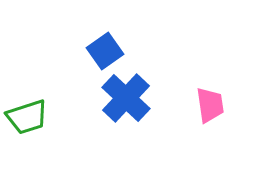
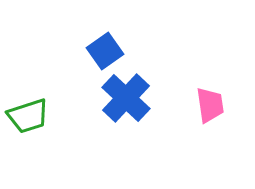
green trapezoid: moved 1 px right, 1 px up
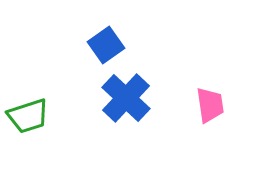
blue square: moved 1 px right, 6 px up
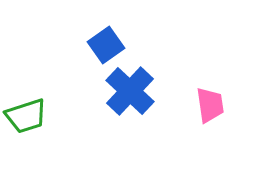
blue cross: moved 4 px right, 7 px up
green trapezoid: moved 2 px left
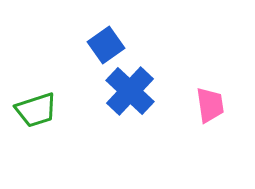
green trapezoid: moved 10 px right, 6 px up
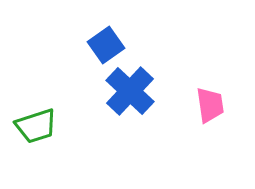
green trapezoid: moved 16 px down
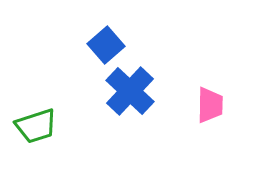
blue square: rotated 6 degrees counterclockwise
pink trapezoid: rotated 9 degrees clockwise
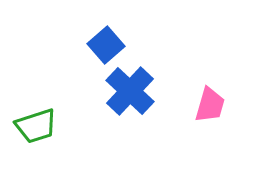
pink trapezoid: rotated 15 degrees clockwise
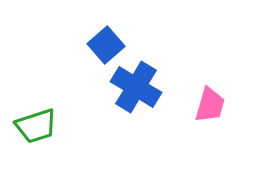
blue cross: moved 6 px right, 4 px up; rotated 12 degrees counterclockwise
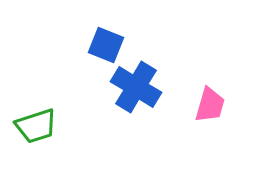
blue square: rotated 27 degrees counterclockwise
